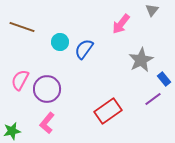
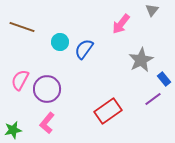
green star: moved 1 px right, 1 px up
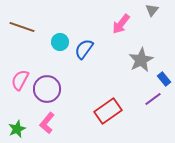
green star: moved 4 px right, 1 px up; rotated 12 degrees counterclockwise
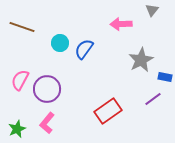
pink arrow: rotated 50 degrees clockwise
cyan circle: moved 1 px down
blue rectangle: moved 1 px right, 2 px up; rotated 40 degrees counterclockwise
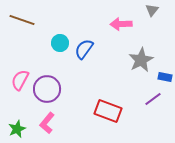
brown line: moved 7 px up
red rectangle: rotated 56 degrees clockwise
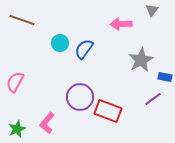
pink semicircle: moved 5 px left, 2 px down
purple circle: moved 33 px right, 8 px down
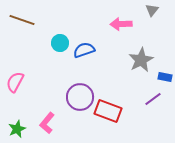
blue semicircle: moved 1 px down; rotated 35 degrees clockwise
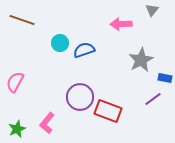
blue rectangle: moved 1 px down
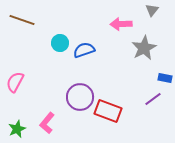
gray star: moved 3 px right, 12 px up
